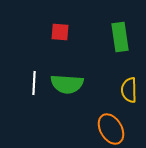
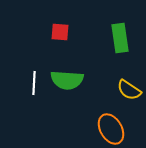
green rectangle: moved 1 px down
green semicircle: moved 4 px up
yellow semicircle: rotated 55 degrees counterclockwise
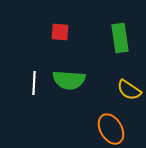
green semicircle: moved 2 px right
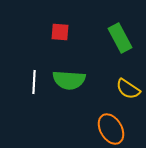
green rectangle: rotated 20 degrees counterclockwise
white line: moved 1 px up
yellow semicircle: moved 1 px left, 1 px up
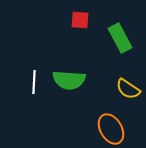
red square: moved 20 px right, 12 px up
